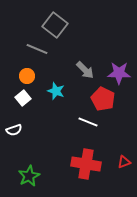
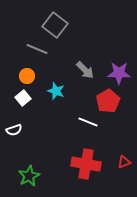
red pentagon: moved 5 px right, 2 px down; rotated 15 degrees clockwise
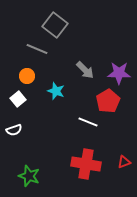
white square: moved 5 px left, 1 px down
green star: rotated 25 degrees counterclockwise
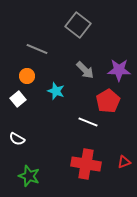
gray square: moved 23 px right
purple star: moved 3 px up
white semicircle: moved 3 px right, 9 px down; rotated 49 degrees clockwise
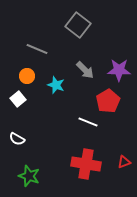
cyan star: moved 6 px up
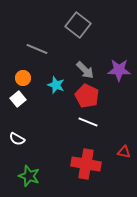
orange circle: moved 4 px left, 2 px down
red pentagon: moved 21 px left, 5 px up; rotated 15 degrees counterclockwise
red triangle: moved 10 px up; rotated 32 degrees clockwise
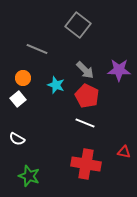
white line: moved 3 px left, 1 px down
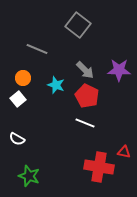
red cross: moved 13 px right, 3 px down
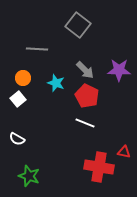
gray line: rotated 20 degrees counterclockwise
cyan star: moved 2 px up
